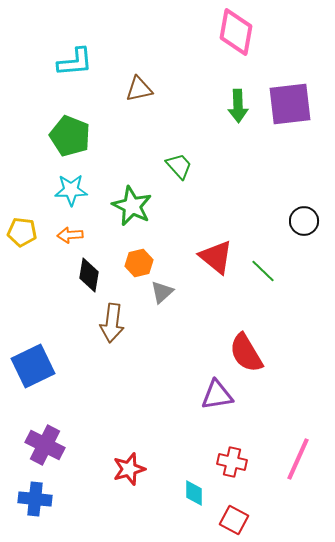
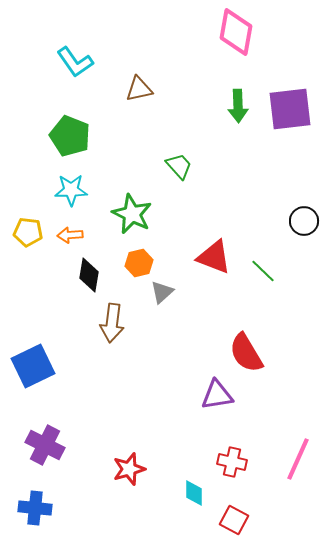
cyan L-shape: rotated 60 degrees clockwise
purple square: moved 5 px down
green star: moved 8 px down
yellow pentagon: moved 6 px right
red triangle: moved 2 px left; rotated 18 degrees counterclockwise
blue cross: moved 9 px down
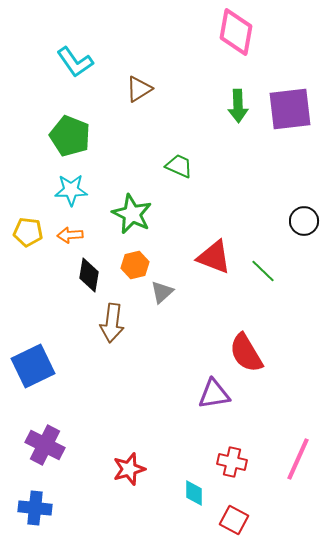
brown triangle: rotated 20 degrees counterclockwise
green trapezoid: rotated 24 degrees counterclockwise
orange hexagon: moved 4 px left, 2 px down
purple triangle: moved 3 px left, 1 px up
